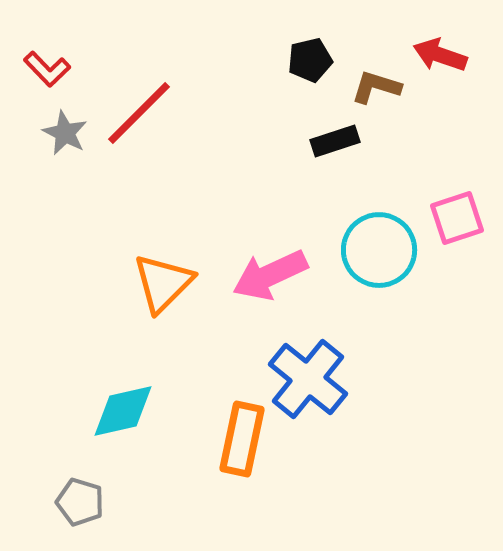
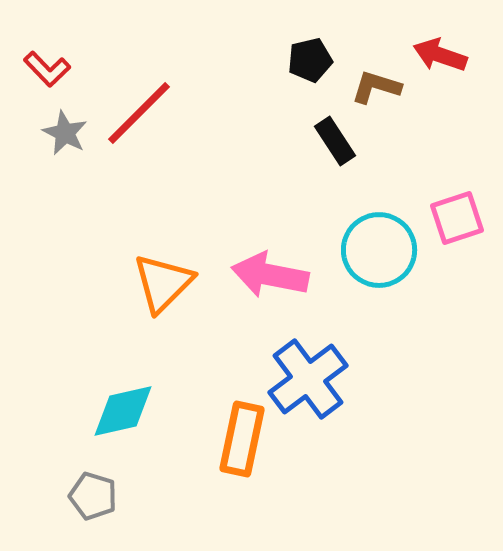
black rectangle: rotated 75 degrees clockwise
pink arrow: rotated 36 degrees clockwise
blue cross: rotated 14 degrees clockwise
gray pentagon: moved 13 px right, 6 px up
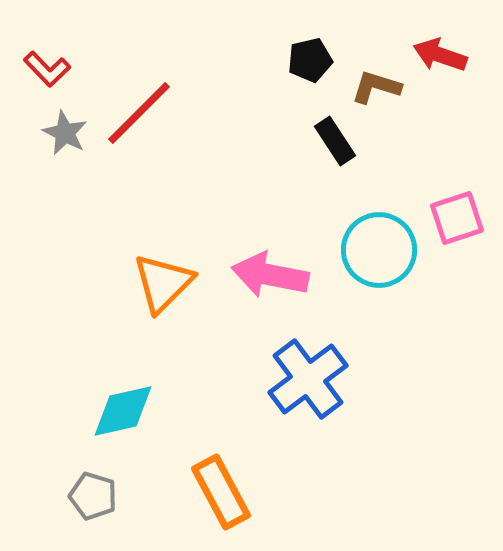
orange rectangle: moved 21 px left, 53 px down; rotated 40 degrees counterclockwise
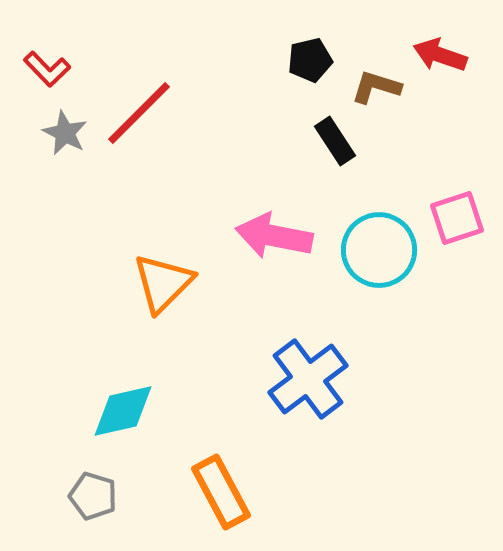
pink arrow: moved 4 px right, 39 px up
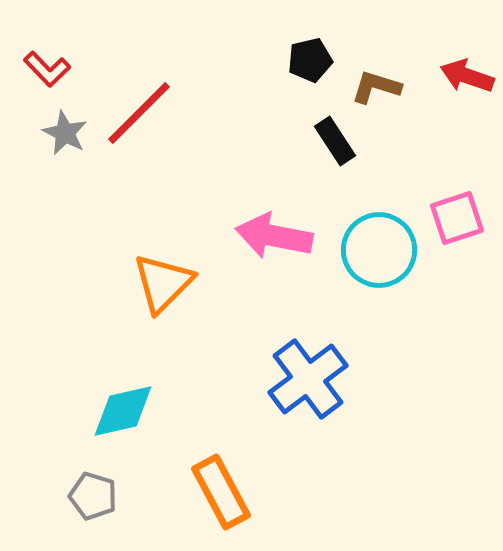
red arrow: moved 27 px right, 21 px down
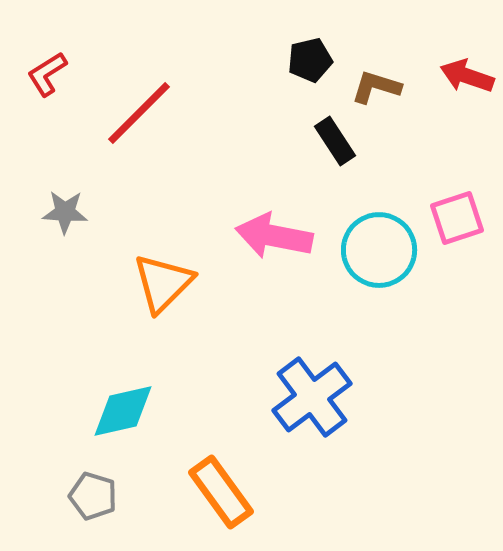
red L-shape: moved 5 px down; rotated 102 degrees clockwise
gray star: moved 79 px down; rotated 24 degrees counterclockwise
blue cross: moved 4 px right, 18 px down
orange rectangle: rotated 8 degrees counterclockwise
